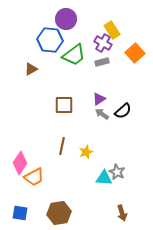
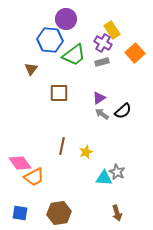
brown triangle: rotated 24 degrees counterclockwise
purple triangle: moved 1 px up
brown square: moved 5 px left, 12 px up
pink diamond: rotated 70 degrees counterclockwise
brown arrow: moved 5 px left
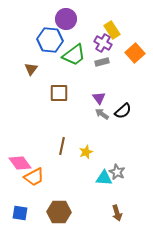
purple triangle: rotated 32 degrees counterclockwise
brown hexagon: moved 1 px up; rotated 10 degrees clockwise
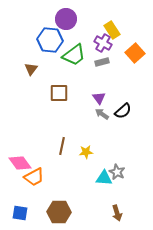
yellow star: rotated 16 degrees clockwise
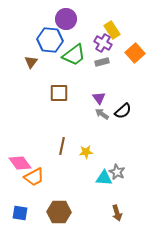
brown triangle: moved 7 px up
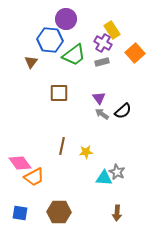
brown arrow: rotated 21 degrees clockwise
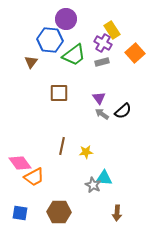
gray star: moved 24 px left, 13 px down
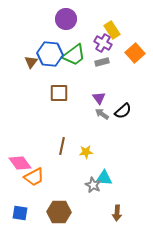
blue hexagon: moved 14 px down
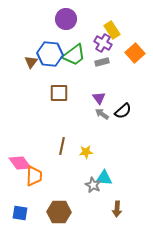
orange trapezoid: moved 1 px up; rotated 60 degrees counterclockwise
brown arrow: moved 4 px up
